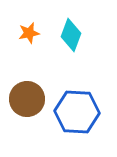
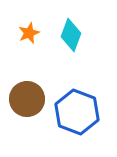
orange star: rotated 10 degrees counterclockwise
blue hexagon: rotated 18 degrees clockwise
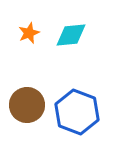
cyan diamond: rotated 64 degrees clockwise
brown circle: moved 6 px down
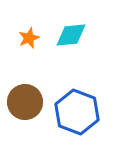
orange star: moved 5 px down
brown circle: moved 2 px left, 3 px up
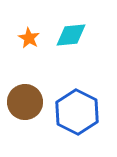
orange star: rotated 20 degrees counterclockwise
blue hexagon: rotated 6 degrees clockwise
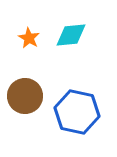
brown circle: moved 6 px up
blue hexagon: rotated 15 degrees counterclockwise
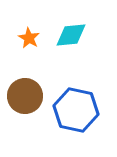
blue hexagon: moved 1 px left, 2 px up
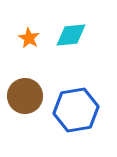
blue hexagon: rotated 21 degrees counterclockwise
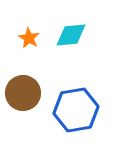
brown circle: moved 2 px left, 3 px up
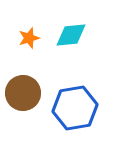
orange star: rotated 25 degrees clockwise
blue hexagon: moved 1 px left, 2 px up
